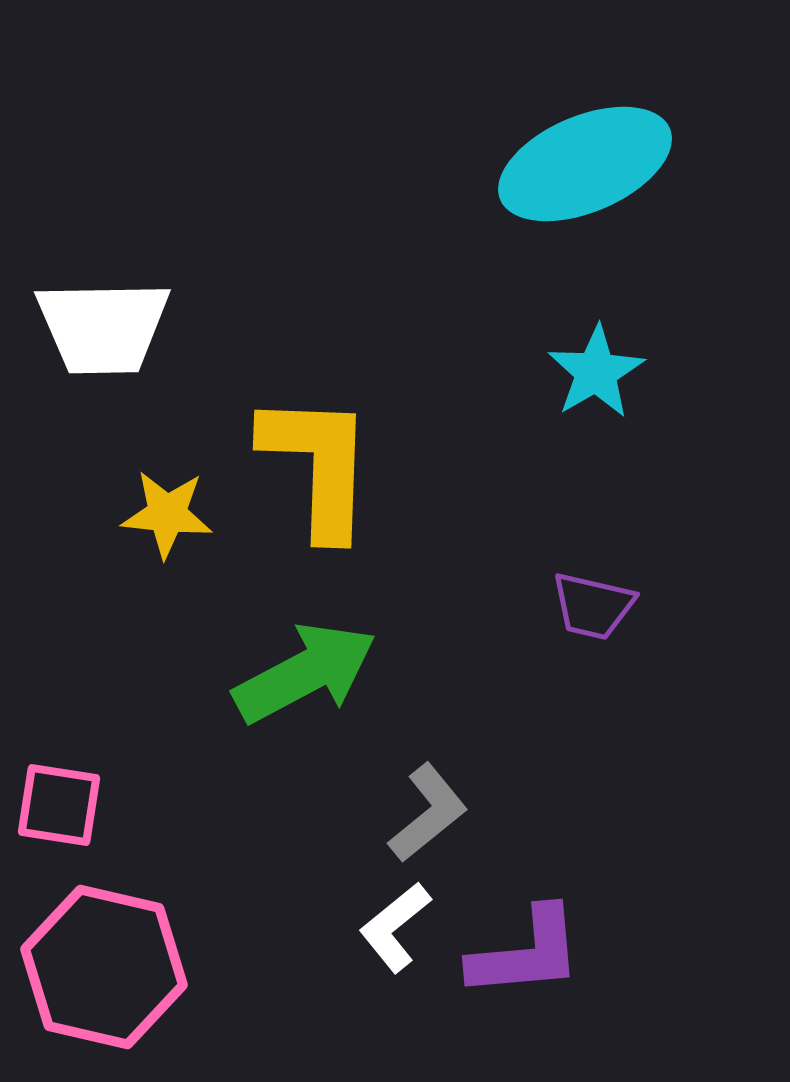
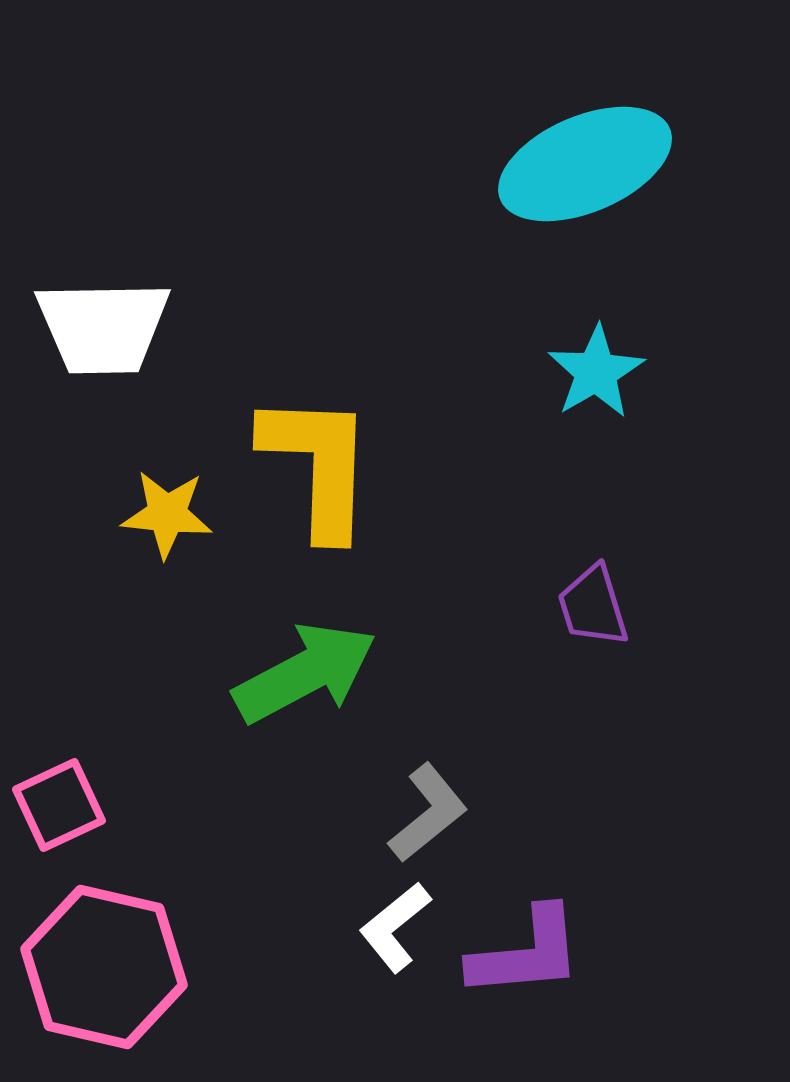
purple trapezoid: rotated 60 degrees clockwise
pink square: rotated 34 degrees counterclockwise
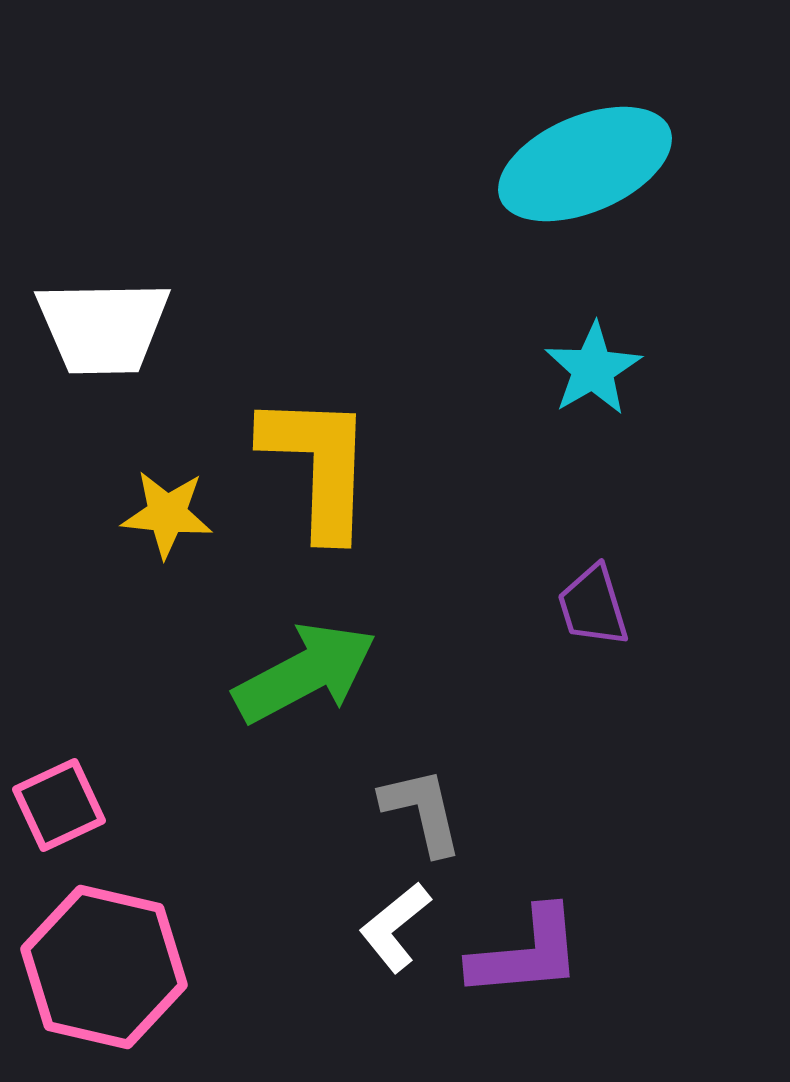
cyan star: moved 3 px left, 3 px up
gray L-shape: moved 6 px left, 2 px up; rotated 64 degrees counterclockwise
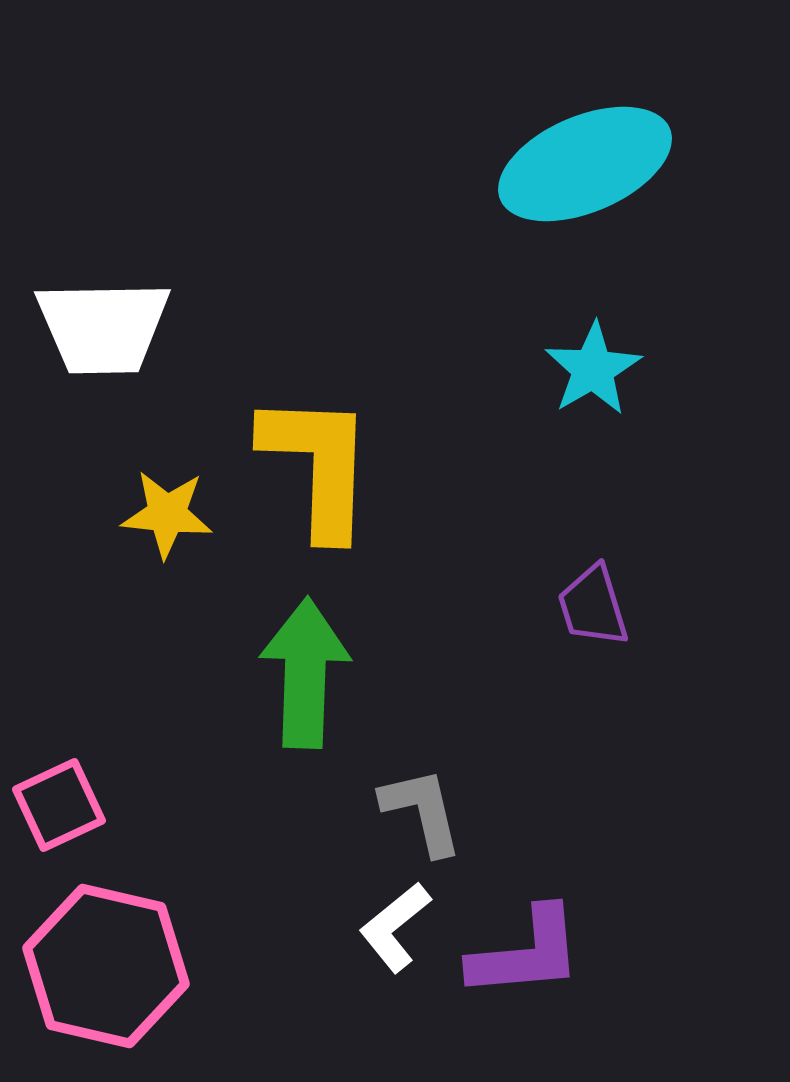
green arrow: rotated 60 degrees counterclockwise
pink hexagon: moved 2 px right, 1 px up
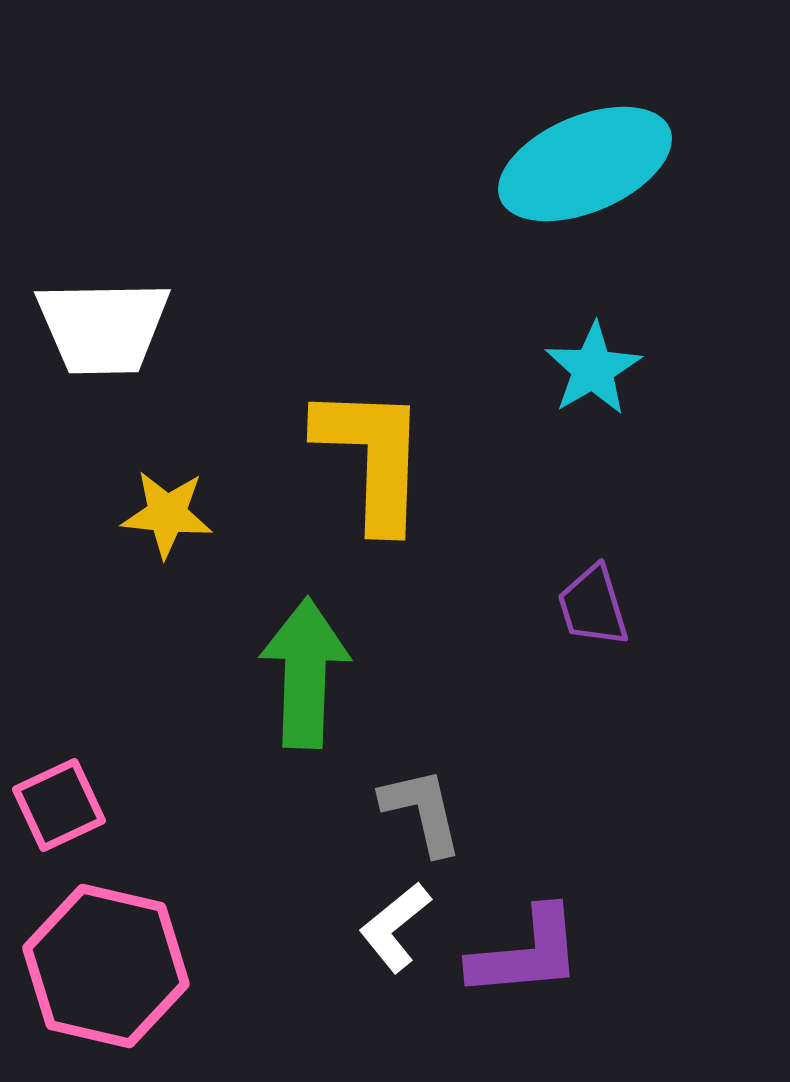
yellow L-shape: moved 54 px right, 8 px up
